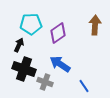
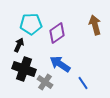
brown arrow: rotated 18 degrees counterclockwise
purple diamond: moved 1 px left
gray cross: rotated 14 degrees clockwise
blue line: moved 1 px left, 3 px up
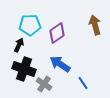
cyan pentagon: moved 1 px left, 1 px down
gray cross: moved 1 px left, 2 px down
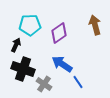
purple diamond: moved 2 px right
black arrow: moved 3 px left
blue arrow: moved 2 px right
black cross: moved 1 px left
blue line: moved 5 px left, 1 px up
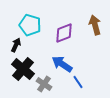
cyan pentagon: rotated 20 degrees clockwise
purple diamond: moved 5 px right; rotated 15 degrees clockwise
black cross: rotated 20 degrees clockwise
